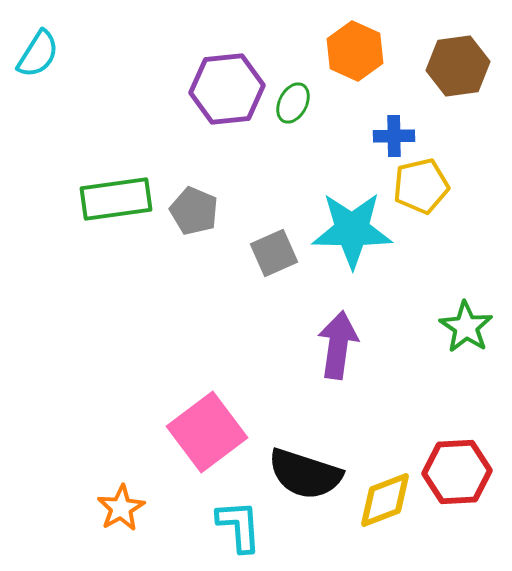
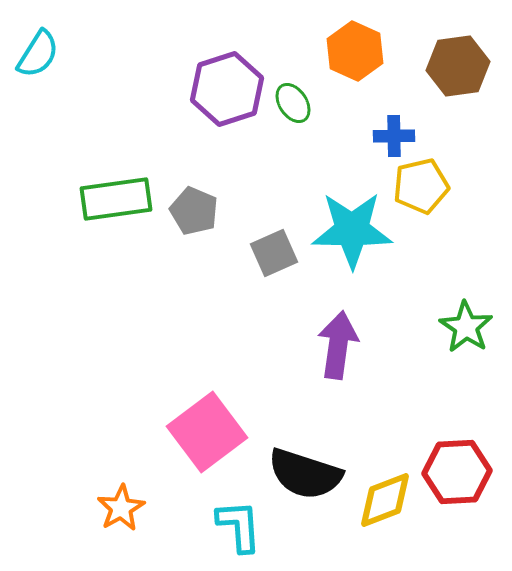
purple hexagon: rotated 12 degrees counterclockwise
green ellipse: rotated 60 degrees counterclockwise
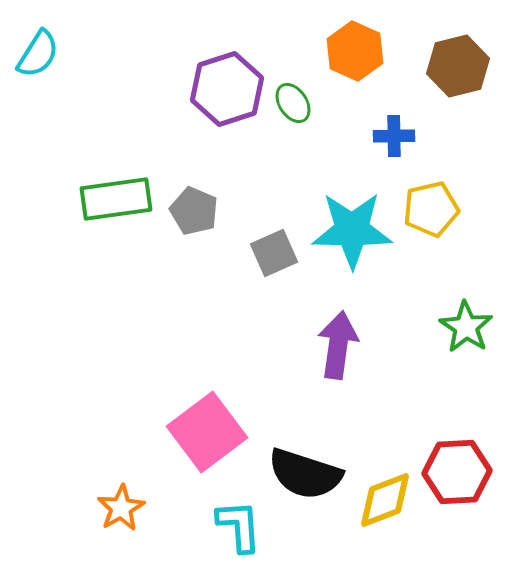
brown hexagon: rotated 6 degrees counterclockwise
yellow pentagon: moved 10 px right, 23 px down
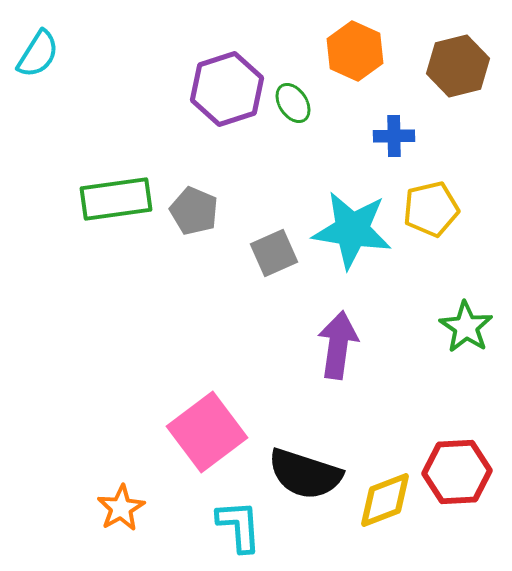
cyan star: rotated 8 degrees clockwise
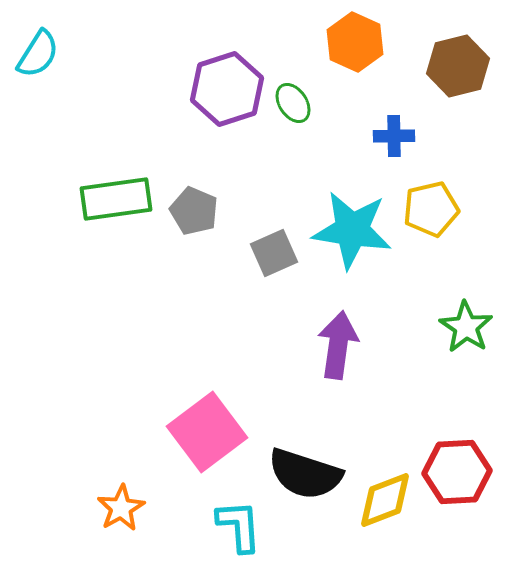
orange hexagon: moved 9 px up
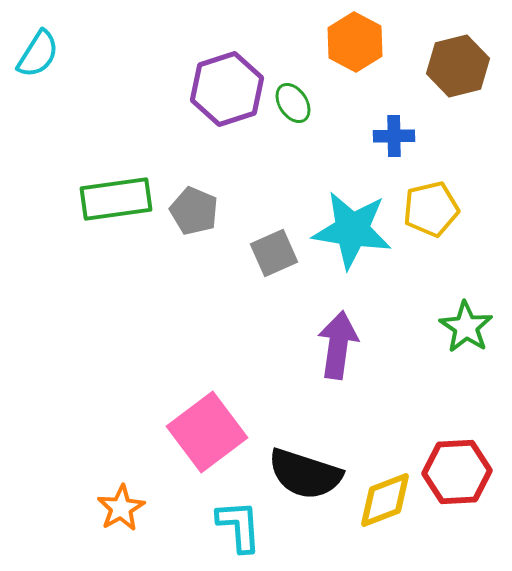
orange hexagon: rotated 4 degrees clockwise
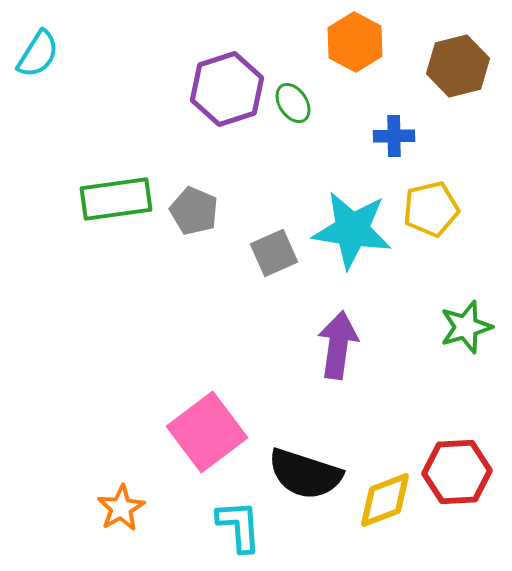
green star: rotated 22 degrees clockwise
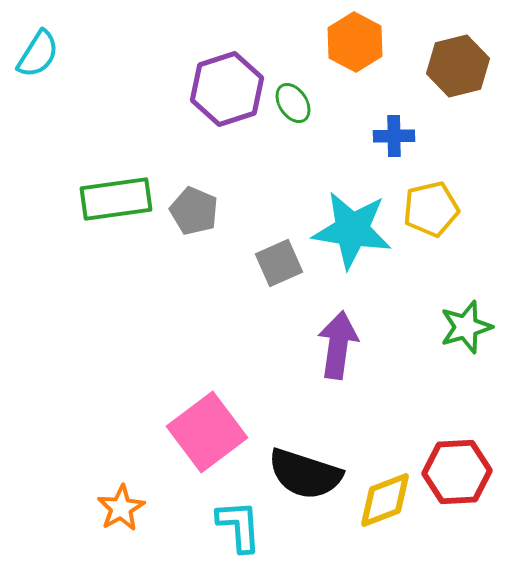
gray square: moved 5 px right, 10 px down
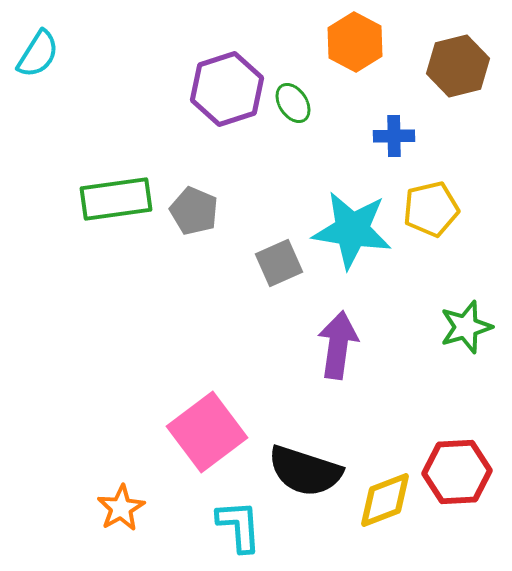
black semicircle: moved 3 px up
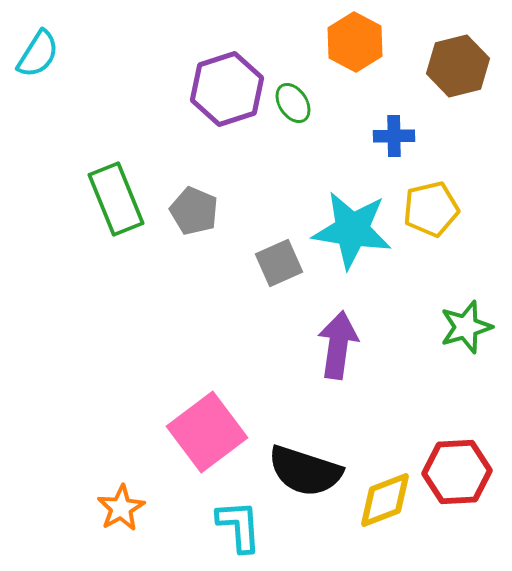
green rectangle: rotated 76 degrees clockwise
